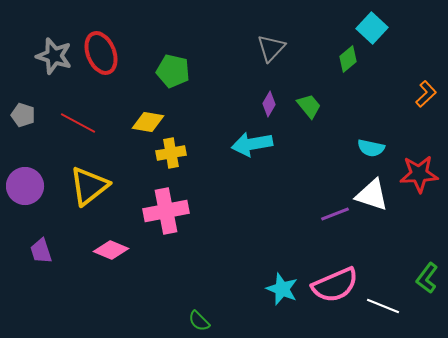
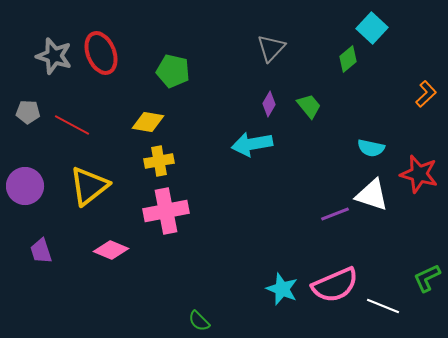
gray pentagon: moved 5 px right, 3 px up; rotated 15 degrees counterclockwise
red line: moved 6 px left, 2 px down
yellow cross: moved 12 px left, 8 px down
red star: rotated 18 degrees clockwise
green L-shape: rotated 28 degrees clockwise
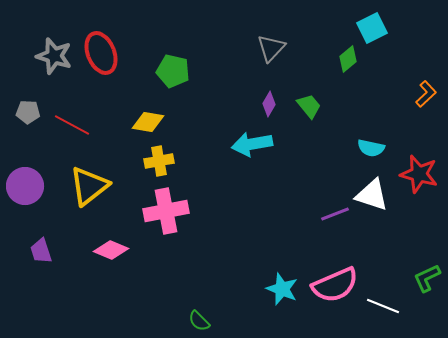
cyan square: rotated 20 degrees clockwise
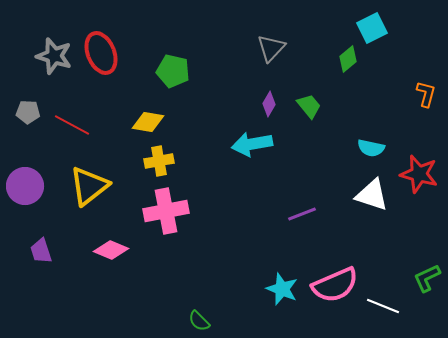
orange L-shape: rotated 32 degrees counterclockwise
purple line: moved 33 px left
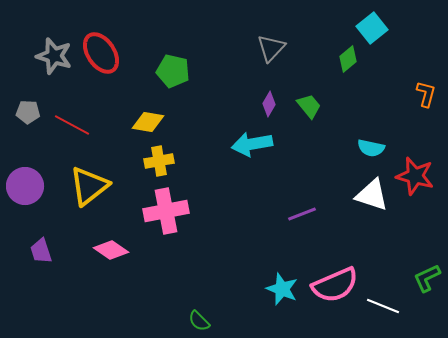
cyan square: rotated 12 degrees counterclockwise
red ellipse: rotated 12 degrees counterclockwise
red star: moved 4 px left, 2 px down
pink diamond: rotated 12 degrees clockwise
